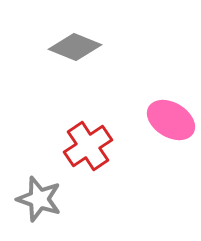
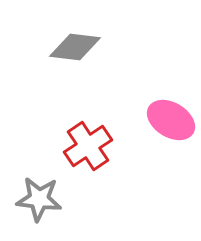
gray diamond: rotated 15 degrees counterclockwise
gray star: rotated 12 degrees counterclockwise
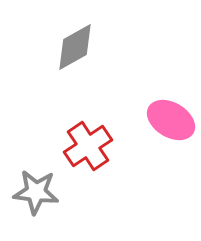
gray diamond: rotated 36 degrees counterclockwise
gray star: moved 3 px left, 7 px up
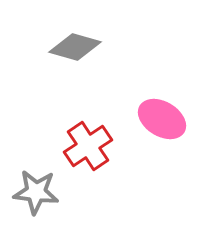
gray diamond: rotated 45 degrees clockwise
pink ellipse: moved 9 px left, 1 px up
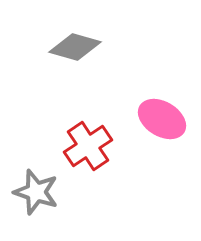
gray star: rotated 12 degrees clockwise
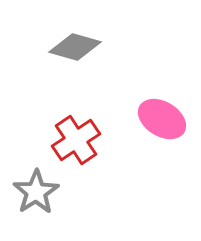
red cross: moved 12 px left, 6 px up
gray star: rotated 21 degrees clockwise
